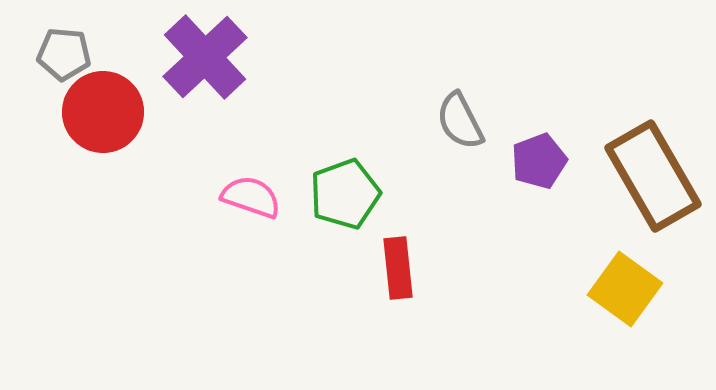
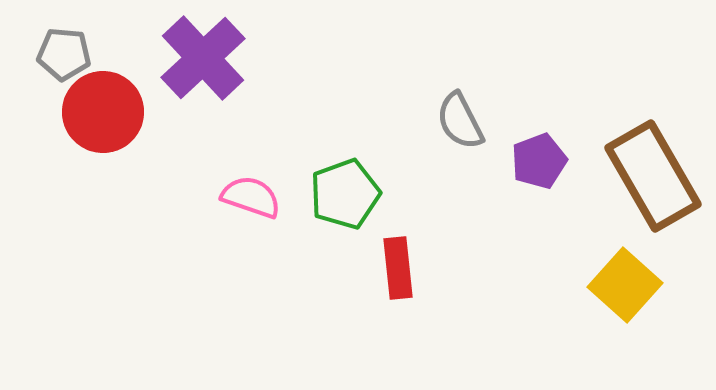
purple cross: moved 2 px left, 1 px down
yellow square: moved 4 px up; rotated 6 degrees clockwise
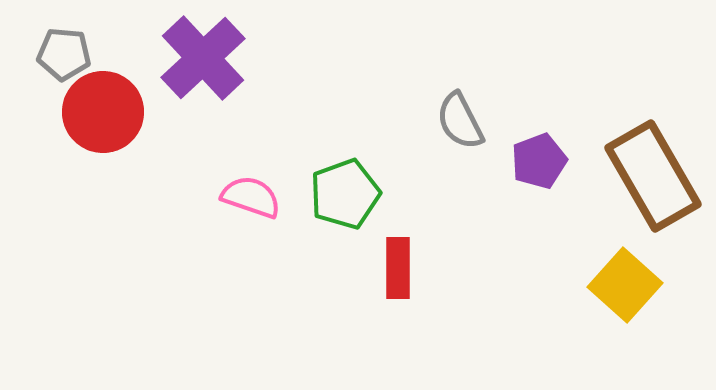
red rectangle: rotated 6 degrees clockwise
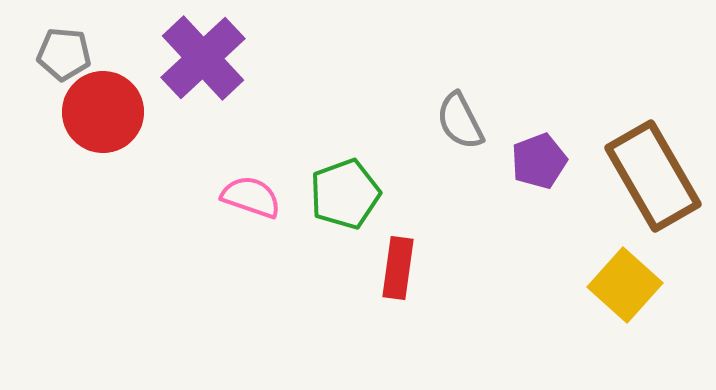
red rectangle: rotated 8 degrees clockwise
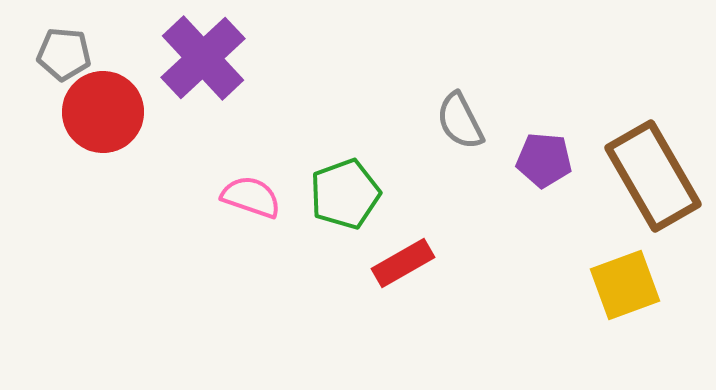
purple pentagon: moved 5 px right, 1 px up; rotated 26 degrees clockwise
red rectangle: moved 5 px right, 5 px up; rotated 52 degrees clockwise
yellow square: rotated 28 degrees clockwise
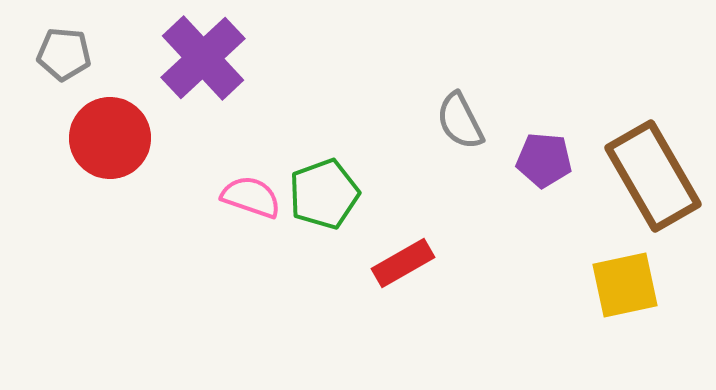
red circle: moved 7 px right, 26 px down
green pentagon: moved 21 px left
yellow square: rotated 8 degrees clockwise
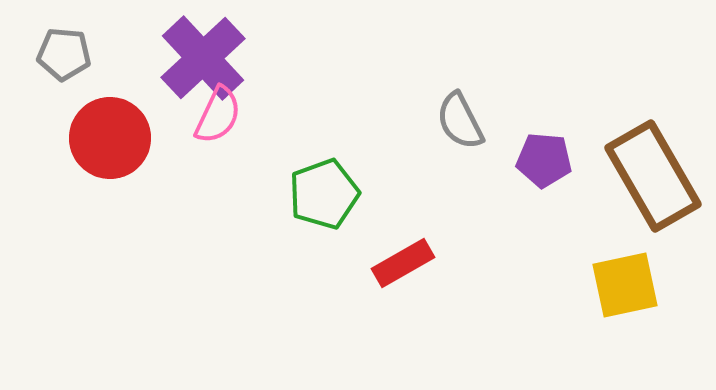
pink semicircle: moved 33 px left, 82 px up; rotated 96 degrees clockwise
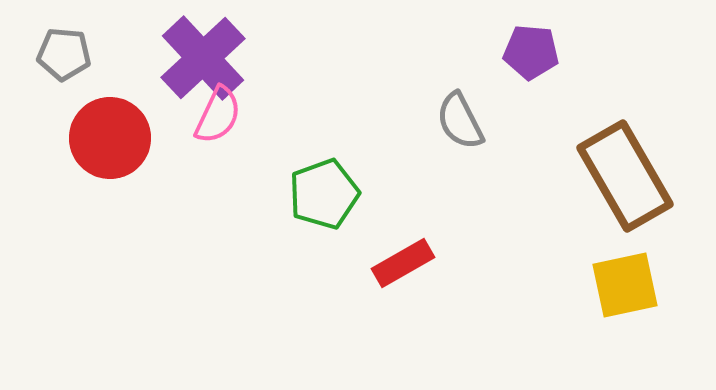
purple pentagon: moved 13 px left, 108 px up
brown rectangle: moved 28 px left
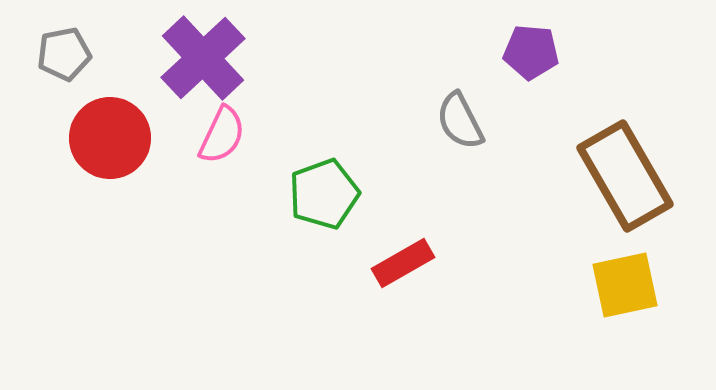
gray pentagon: rotated 16 degrees counterclockwise
pink semicircle: moved 4 px right, 20 px down
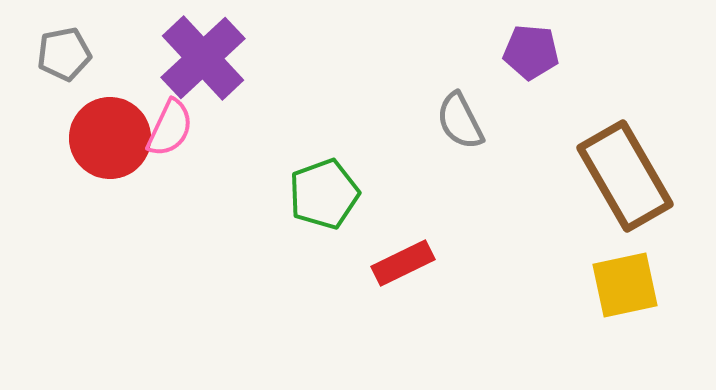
pink semicircle: moved 52 px left, 7 px up
red rectangle: rotated 4 degrees clockwise
